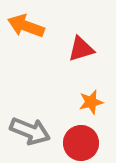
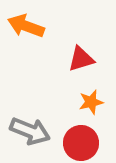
red triangle: moved 10 px down
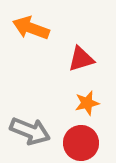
orange arrow: moved 5 px right, 2 px down
orange star: moved 4 px left, 1 px down
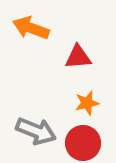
red triangle: moved 3 px left, 2 px up; rotated 12 degrees clockwise
gray arrow: moved 6 px right
red circle: moved 2 px right
